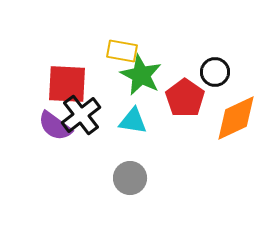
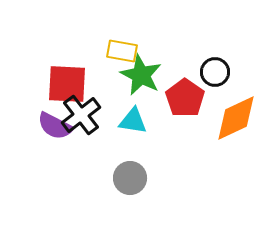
purple semicircle: rotated 9 degrees counterclockwise
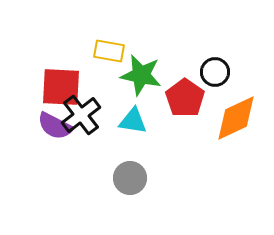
yellow rectangle: moved 13 px left
green star: rotated 15 degrees counterclockwise
red square: moved 6 px left, 3 px down
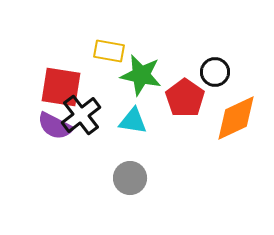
red square: rotated 6 degrees clockwise
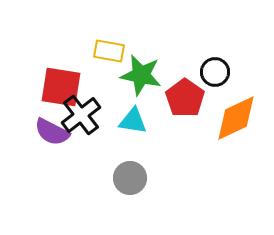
purple semicircle: moved 3 px left, 6 px down
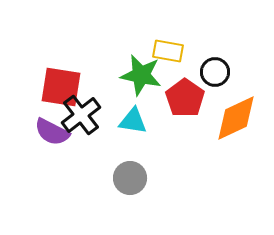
yellow rectangle: moved 59 px right
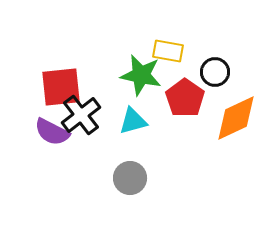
red square: rotated 15 degrees counterclockwise
cyan triangle: rotated 24 degrees counterclockwise
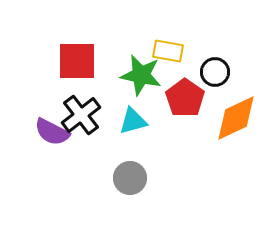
red square: moved 16 px right, 26 px up; rotated 6 degrees clockwise
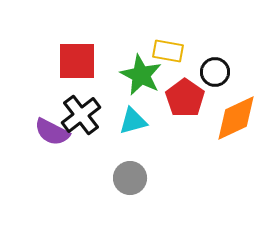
green star: rotated 15 degrees clockwise
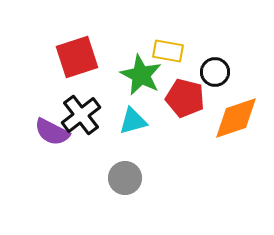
red square: moved 4 px up; rotated 18 degrees counterclockwise
red pentagon: rotated 21 degrees counterclockwise
orange diamond: rotated 6 degrees clockwise
gray circle: moved 5 px left
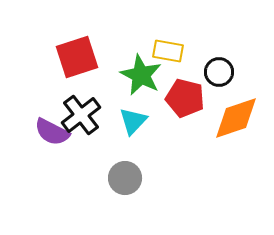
black circle: moved 4 px right
cyan triangle: rotated 32 degrees counterclockwise
